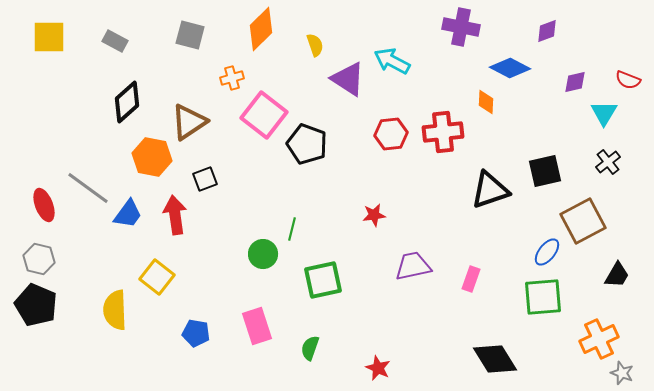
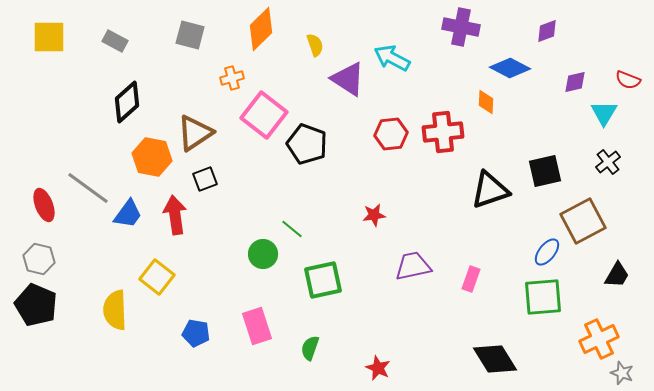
cyan arrow at (392, 61): moved 3 px up
brown triangle at (189, 122): moved 6 px right, 11 px down
green line at (292, 229): rotated 65 degrees counterclockwise
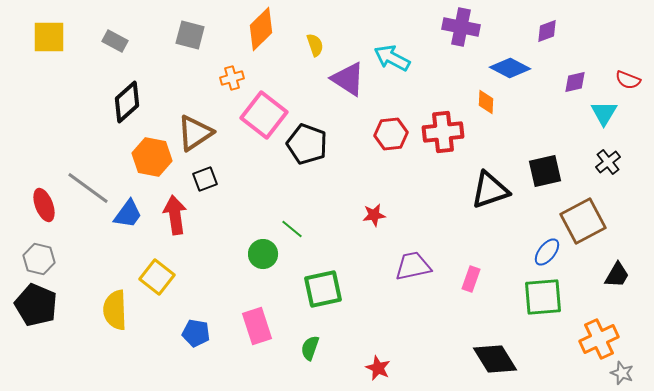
green square at (323, 280): moved 9 px down
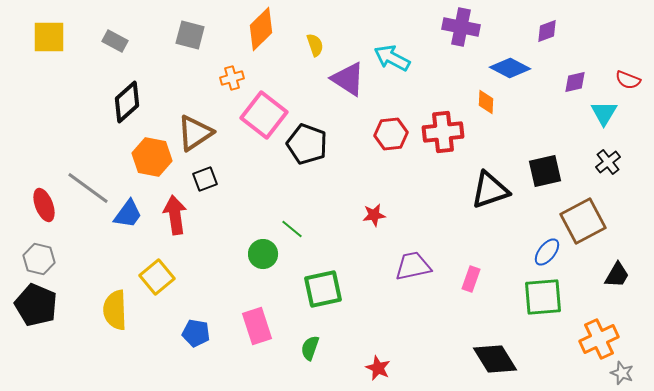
yellow square at (157, 277): rotated 12 degrees clockwise
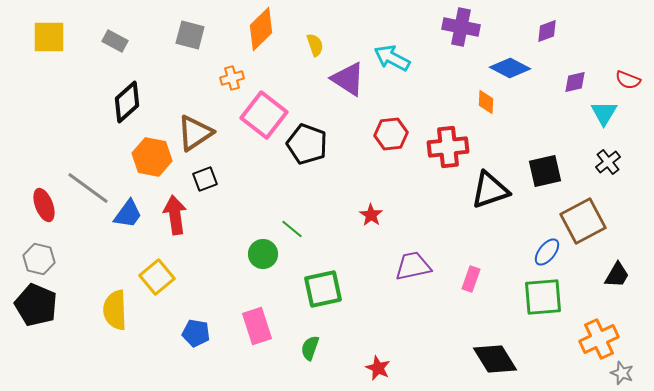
red cross at (443, 132): moved 5 px right, 15 px down
red star at (374, 215): moved 3 px left; rotated 30 degrees counterclockwise
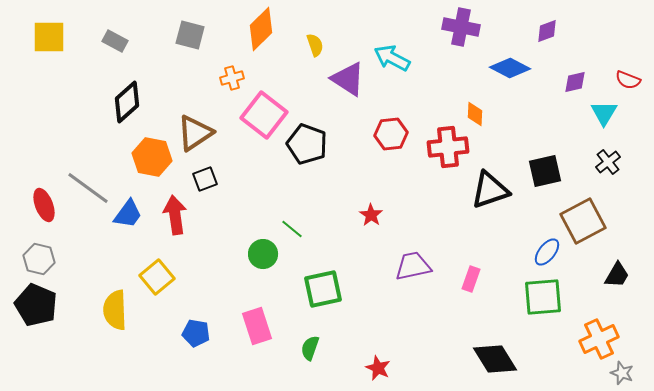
orange diamond at (486, 102): moved 11 px left, 12 px down
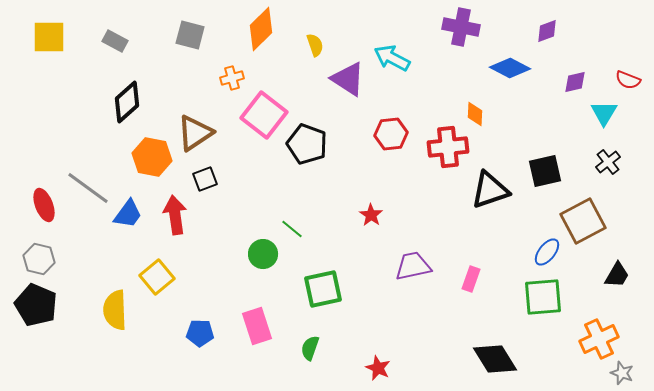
blue pentagon at (196, 333): moved 4 px right; rotated 8 degrees counterclockwise
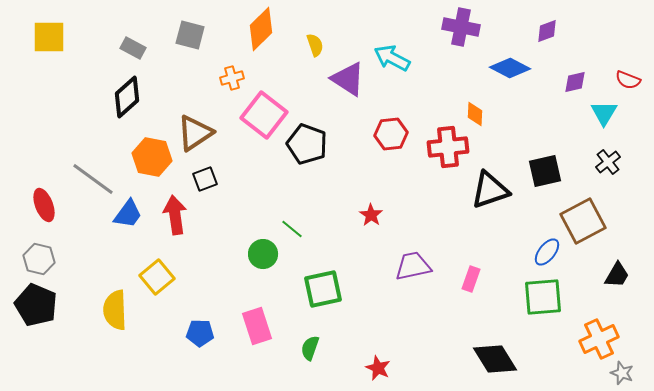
gray rectangle at (115, 41): moved 18 px right, 7 px down
black diamond at (127, 102): moved 5 px up
gray line at (88, 188): moved 5 px right, 9 px up
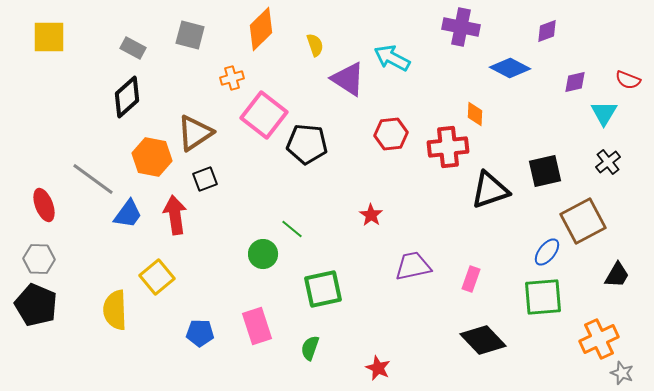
black pentagon at (307, 144): rotated 15 degrees counterclockwise
gray hexagon at (39, 259): rotated 12 degrees counterclockwise
black diamond at (495, 359): moved 12 px left, 19 px up; rotated 12 degrees counterclockwise
